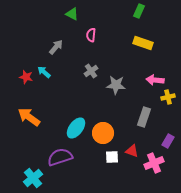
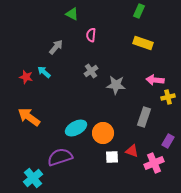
cyan ellipse: rotated 25 degrees clockwise
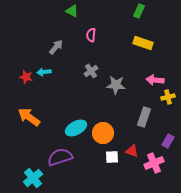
green triangle: moved 3 px up
cyan arrow: rotated 48 degrees counterclockwise
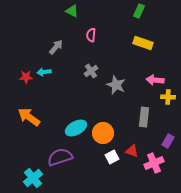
red star: rotated 16 degrees counterclockwise
gray star: rotated 18 degrees clockwise
yellow cross: rotated 16 degrees clockwise
gray rectangle: rotated 12 degrees counterclockwise
white square: rotated 24 degrees counterclockwise
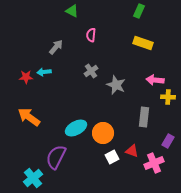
purple semicircle: moved 4 px left; rotated 45 degrees counterclockwise
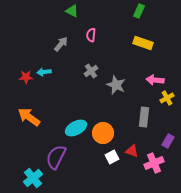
gray arrow: moved 5 px right, 3 px up
yellow cross: moved 1 px left, 1 px down; rotated 32 degrees counterclockwise
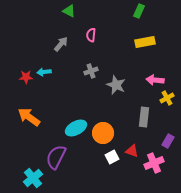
green triangle: moved 3 px left
yellow rectangle: moved 2 px right, 1 px up; rotated 30 degrees counterclockwise
gray cross: rotated 16 degrees clockwise
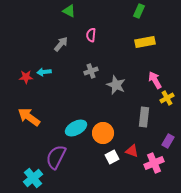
pink arrow: rotated 54 degrees clockwise
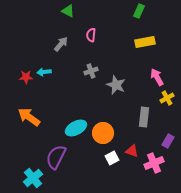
green triangle: moved 1 px left
pink arrow: moved 2 px right, 3 px up
white square: moved 1 px down
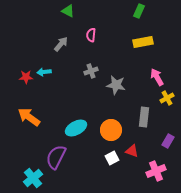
yellow rectangle: moved 2 px left
gray star: rotated 12 degrees counterclockwise
orange circle: moved 8 px right, 3 px up
pink cross: moved 2 px right, 8 px down
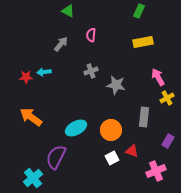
pink arrow: moved 1 px right
orange arrow: moved 2 px right
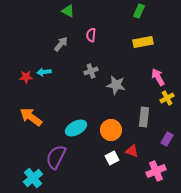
purple rectangle: moved 1 px left, 2 px up
